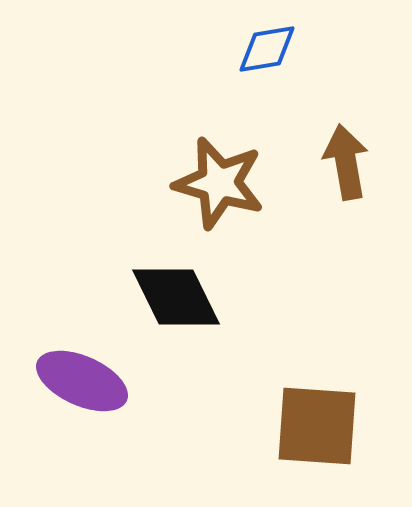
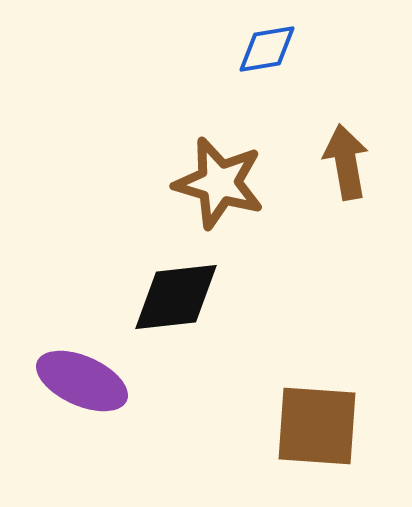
black diamond: rotated 70 degrees counterclockwise
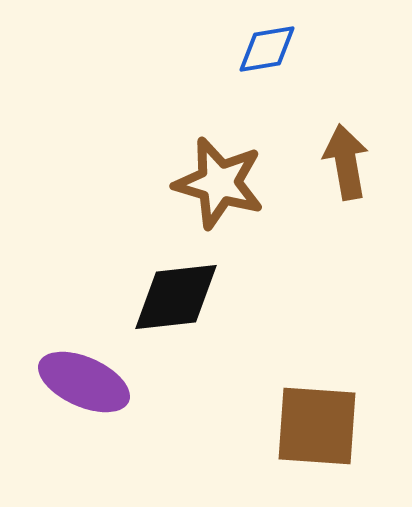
purple ellipse: moved 2 px right, 1 px down
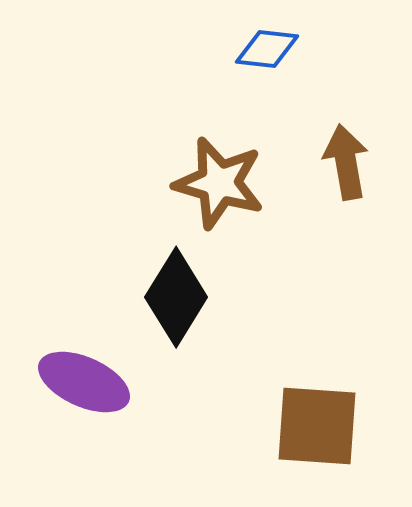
blue diamond: rotated 16 degrees clockwise
black diamond: rotated 52 degrees counterclockwise
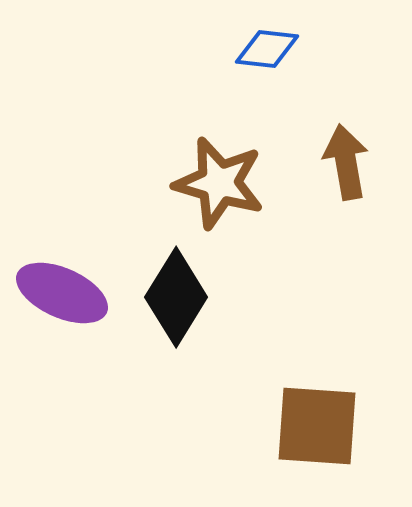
purple ellipse: moved 22 px left, 89 px up
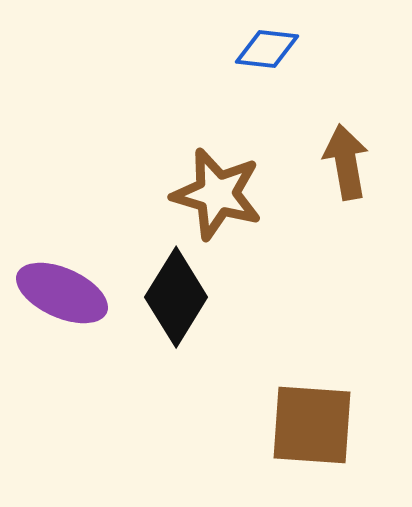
brown star: moved 2 px left, 11 px down
brown square: moved 5 px left, 1 px up
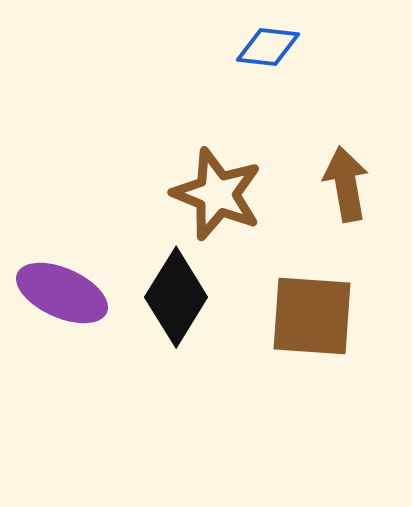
blue diamond: moved 1 px right, 2 px up
brown arrow: moved 22 px down
brown star: rotated 6 degrees clockwise
brown square: moved 109 px up
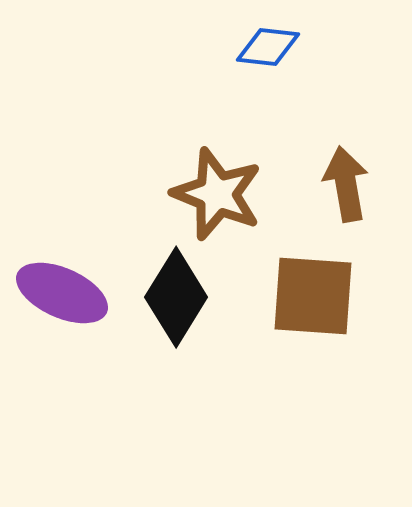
brown square: moved 1 px right, 20 px up
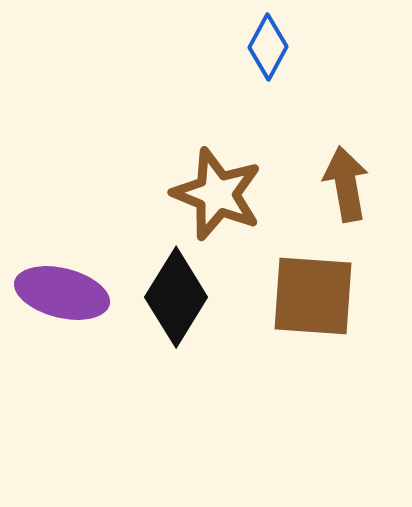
blue diamond: rotated 68 degrees counterclockwise
purple ellipse: rotated 10 degrees counterclockwise
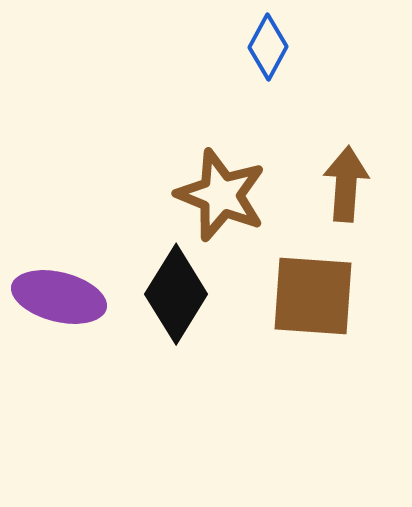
brown arrow: rotated 14 degrees clockwise
brown star: moved 4 px right, 1 px down
purple ellipse: moved 3 px left, 4 px down
black diamond: moved 3 px up
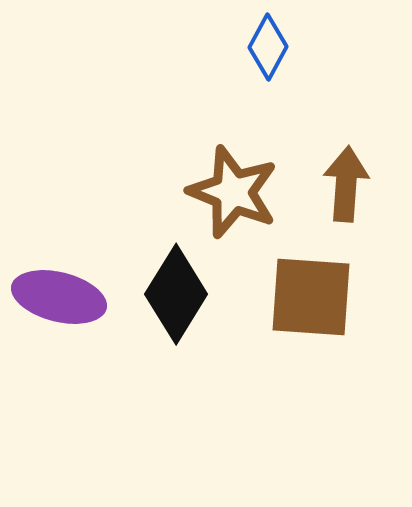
brown star: moved 12 px right, 3 px up
brown square: moved 2 px left, 1 px down
